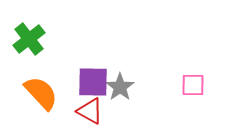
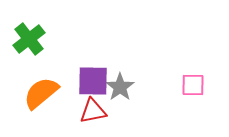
purple square: moved 1 px up
orange semicircle: rotated 87 degrees counterclockwise
red triangle: moved 3 px right; rotated 40 degrees counterclockwise
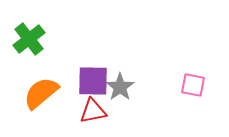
pink square: rotated 10 degrees clockwise
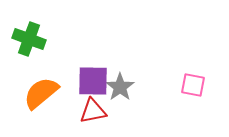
green cross: rotated 32 degrees counterclockwise
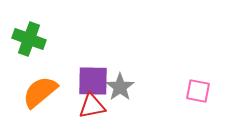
pink square: moved 5 px right, 6 px down
orange semicircle: moved 1 px left, 1 px up
red triangle: moved 1 px left, 5 px up
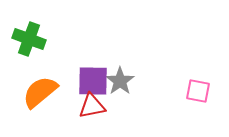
gray star: moved 6 px up
